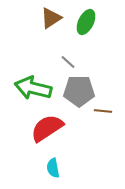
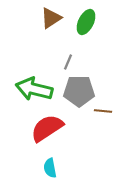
gray line: rotated 70 degrees clockwise
green arrow: moved 1 px right, 1 px down
cyan semicircle: moved 3 px left
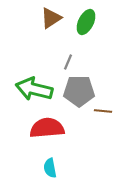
red semicircle: rotated 28 degrees clockwise
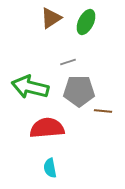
gray line: rotated 49 degrees clockwise
green arrow: moved 4 px left, 2 px up
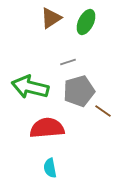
gray pentagon: rotated 16 degrees counterclockwise
brown line: rotated 30 degrees clockwise
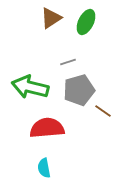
gray pentagon: moved 1 px up
cyan semicircle: moved 6 px left
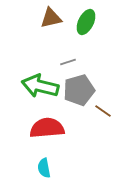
brown triangle: rotated 20 degrees clockwise
green arrow: moved 10 px right, 1 px up
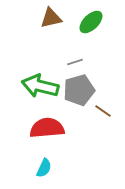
green ellipse: moved 5 px right; rotated 20 degrees clockwise
gray line: moved 7 px right
cyan semicircle: rotated 144 degrees counterclockwise
